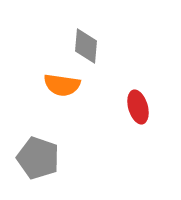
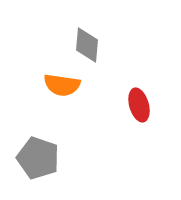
gray diamond: moved 1 px right, 1 px up
red ellipse: moved 1 px right, 2 px up
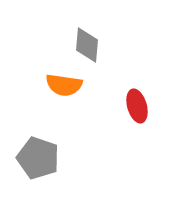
orange semicircle: moved 2 px right
red ellipse: moved 2 px left, 1 px down
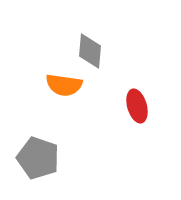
gray diamond: moved 3 px right, 6 px down
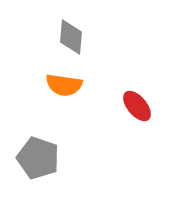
gray diamond: moved 19 px left, 14 px up
red ellipse: rotated 24 degrees counterclockwise
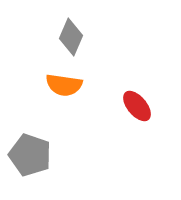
gray diamond: rotated 18 degrees clockwise
gray pentagon: moved 8 px left, 3 px up
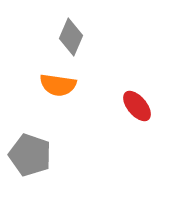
orange semicircle: moved 6 px left
